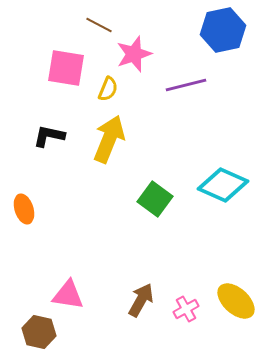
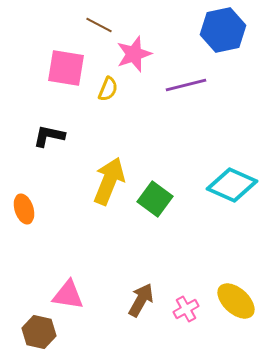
yellow arrow: moved 42 px down
cyan diamond: moved 9 px right
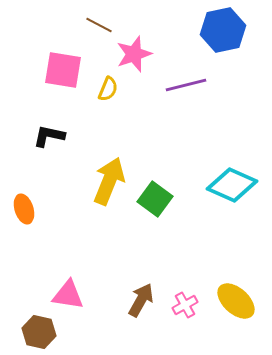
pink square: moved 3 px left, 2 px down
pink cross: moved 1 px left, 4 px up
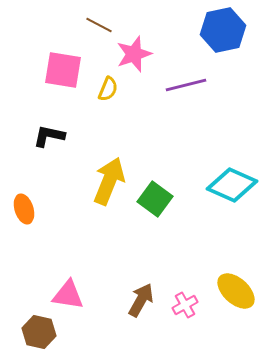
yellow ellipse: moved 10 px up
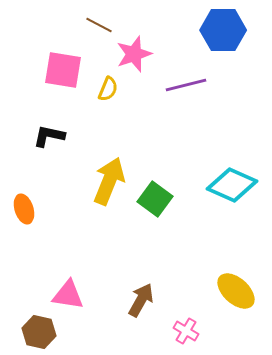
blue hexagon: rotated 12 degrees clockwise
pink cross: moved 1 px right, 26 px down; rotated 30 degrees counterclockwise
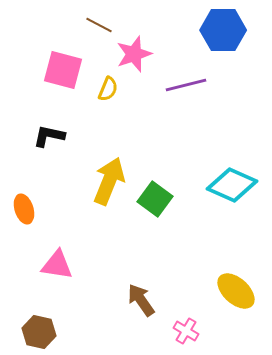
pink square: rotated 6 degrees clockwise
pink triangle: moved 11 px left, 30 px up
brown arrow: rotated 64 degrees counterclockwise
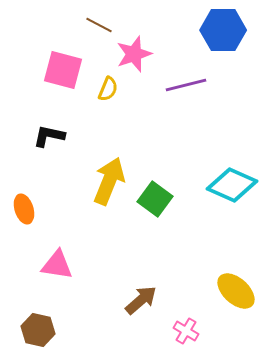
brown arrow: rotated 84 degrees clockwise
brown hexagon: moved 1 px left, 2 px up
